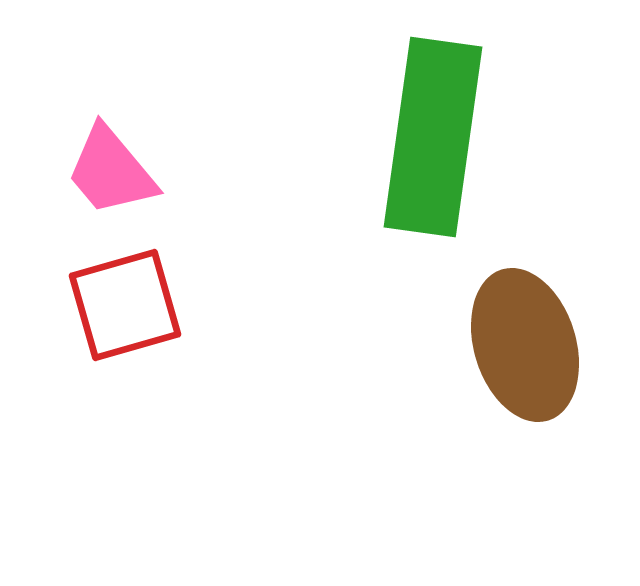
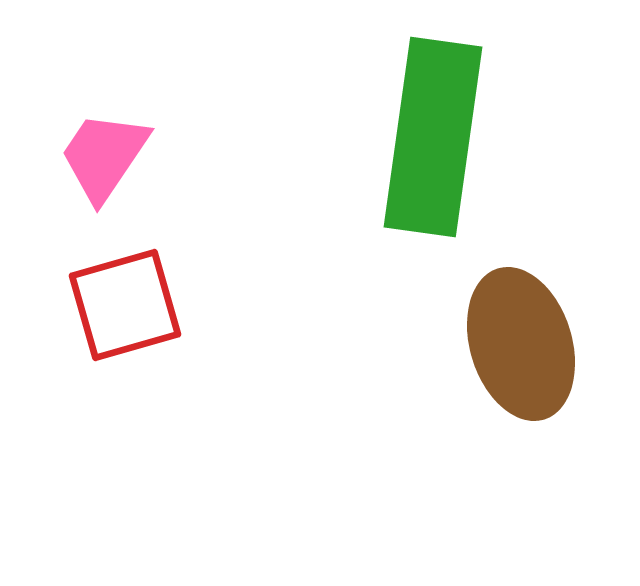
pink trapezoid: moved 7 px left, 15 px up; rotated 74 degrees clockwise
brown ellipse: moved 4 px left, 1 px up
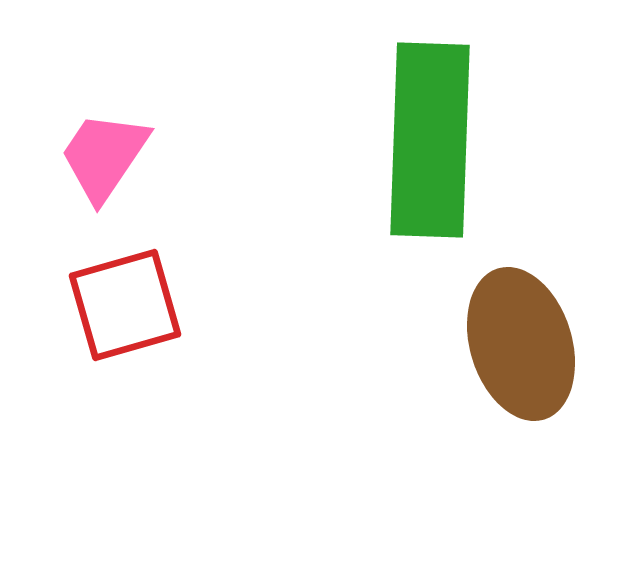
green rectangle: moved 3 px left, 3 px down; rotated 6 degrees counterclockwise
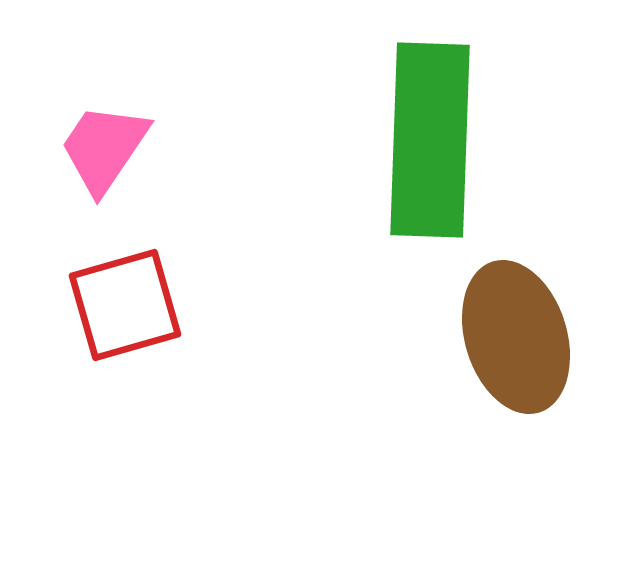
pink trapezoid: moved 8 px up
brown ellipse: moved 5 px left, 7 px up
